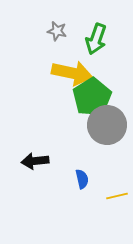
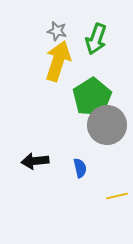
yellow arrow: moved 14 px left, 12 px up; rotated 84 degrees counterclockwise
blue semicircle: moved 2 px left, 11 px up
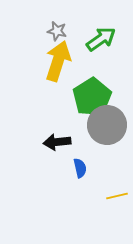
green arrow: moved 5 px right; rotated 144 degrees counterclockwise
black arrow: moved 22 px right, 19 px up
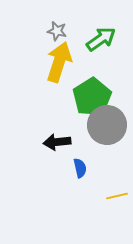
yellow arrow: moved 1 px right, 1 px down
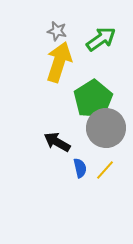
green pentagon: moved 1 px right, 2 px down
gray circle: moved 1 px left, 3 px down
black arrow: rotated 36 degrees clockwise
yellow line: moved 12 px left, 26 px up; rotated 35 degrees counterclockwise
